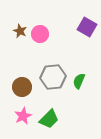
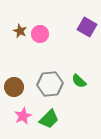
gray hexagon: moved 3 px left, 7 px down
green semicircle: rotated 70 degrees counterclockwise
brown circle: moved 8 px left
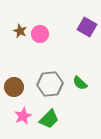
green semicircle: moved 1 px right, 2 px down
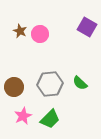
green trapezoid: moved 1 px right
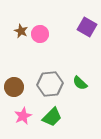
brown star: moved 1 px right
green trapezoid: moved 2 px right, 2 px up
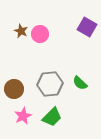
brown circle: moved 2 px down
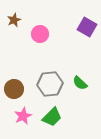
brown star: moved 7 px left, 11 px up; rotated 24 degrees clockwise
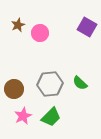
brown star: moved 4 px right, 5 px down
pink circle: moved 1 px up
green trapezoid: moved 1 px left
